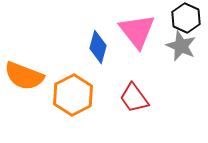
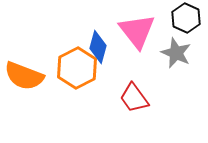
gray star: moved 5 px left, 7 px down
orange hexagon: moved 4 px right, 27 px up
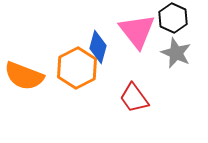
black hexagon: moved 13 px left
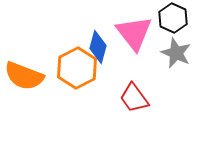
pink triangle: moved 3 px left, 2 px down
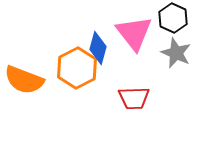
blue diamond: moved 1 px down
orange semicircle: moved 4 px down
red trapezoid: rotated 56 degrees counterclockwise
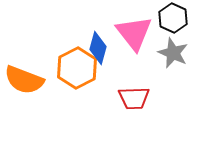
gray star: moved 3 px left
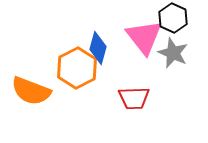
pink triangle: moved 10 px right, 4 px down
orange semicircle: moved 7 px right, 11 px down
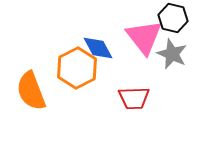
black hexagon: rotated 12 degrees counterclockwise
blue diamond: rotated 44 degrees counterclockwise
gray star: moved 1 px left, 1 px down
orange semicircle: rotated 48 degrees clockwise
